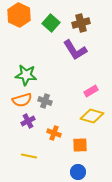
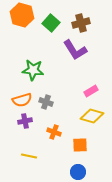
orange hexagon: moved 3 px right; rotated 10 degrees counterclockwise
green star: moved 7 px right, 5 px up
gray cross: moved 1 px right, 1 px down
purple cross: moved 3 px left; rotated 16 degrees clockwise
orange cross: moved 1 px up
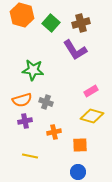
orange cross: rotated 32 degrees counterclockwise
yellow line: moved 1 px right
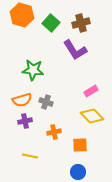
yellow diamond: rotated 30 degrees clockwise
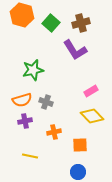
green star: rotated 20 degrees counterclockwise
